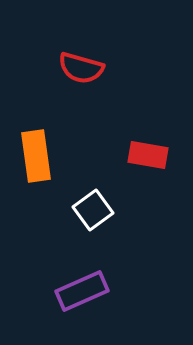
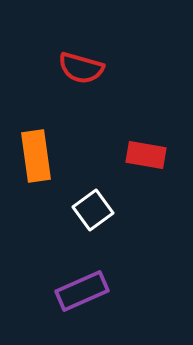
red rectangle: moved 2 px left
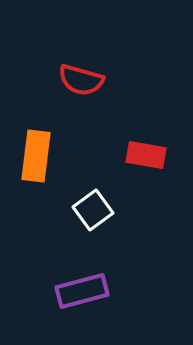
red semicircle: moved 12 px down
orange rectangle: rotated 15 degrees clockwise
purple rectangle: rotated 9 degrees clockwise
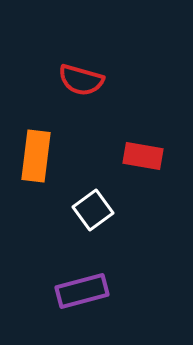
red rectangle: moved 3 px left, 1 px down
